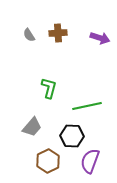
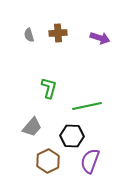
gray semicircle: rotated 16 degrees clockwise
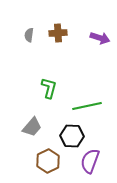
gray semicircle: rotated 24 degrees clockwise
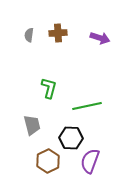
gray trapezoid: moved 2 px up; rotated 55 degrees counterclockwise
black hexagon: moved 1 px left, 2 px down
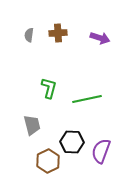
green line: moved 7 px up
black hexagon: moved 1 px right, 4 px down
purple semicircle: moved 11 px right, 10 px up
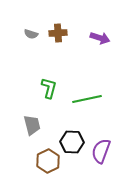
gray semicircle: moved 2 px right, 1 px up; rotated 80 degrees counterclockwise
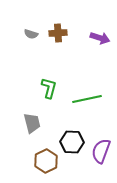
gray trapezoid: moved 2 px up
brown hexagon: moved 2 px left
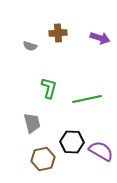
gray semicircle: moved 1 px left, 12 px down
purple semicircle: rotated 100 degrees clockwise
brown hexagon: moved 3 px left, 2 px up; rotated 15 degrees clockwise
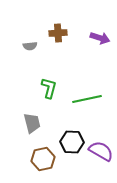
gray semicircle: rotated 24 degrees counterclockwise
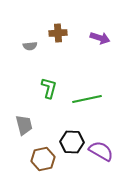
gray trapezoid: moved 8 px left, 2 px down
